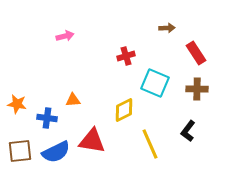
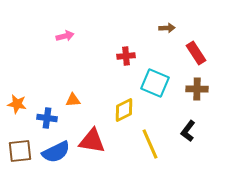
red cross: rotated 12 degrees clockwise
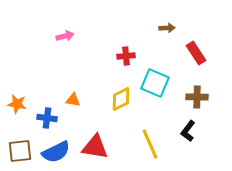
brown cross: moved 8 px down
orange triangle: rotated 14 degrees clockwise
yellow diamond: moved 3 px left, 11 px up
red triangle: moved 3 px right, 6 px down
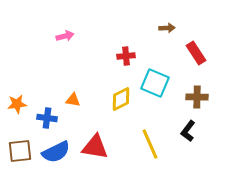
orange star: rotated 18 degrees counterclockwise
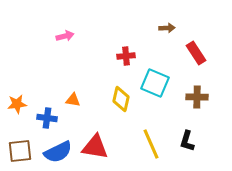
yellow diamond: rotated 50 degrees counterclockwise
black L-shape: moved 1 px left, 10 px down; rotated 20 degrees counterclockwise
yellow line: moved 1 px right
blue semicircle: moved 2 px right
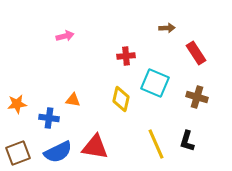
brown cross: rotated 15 degrees clockwise
blue cross: moved 2 px right
yellow line: moved 5 px right
brown square: moved 2 px left, 2 px down; rotated 15 degrees counterclockwise
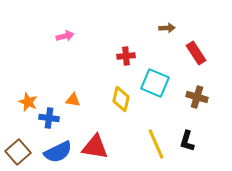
orange star: moved 11 px right, 2 px up; rotated 30 degrees clockwise
brown square: moved 1 px up; rotated 20 degrees counterclockwise
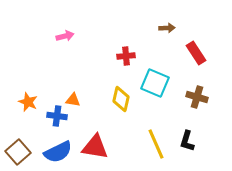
blue cross: moved 8 px right, 2 px up
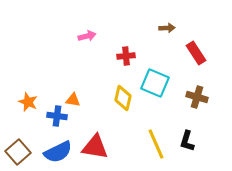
pink arrow: moved 22 px right
yellow diamond: moved 2 px right, 1 px up
